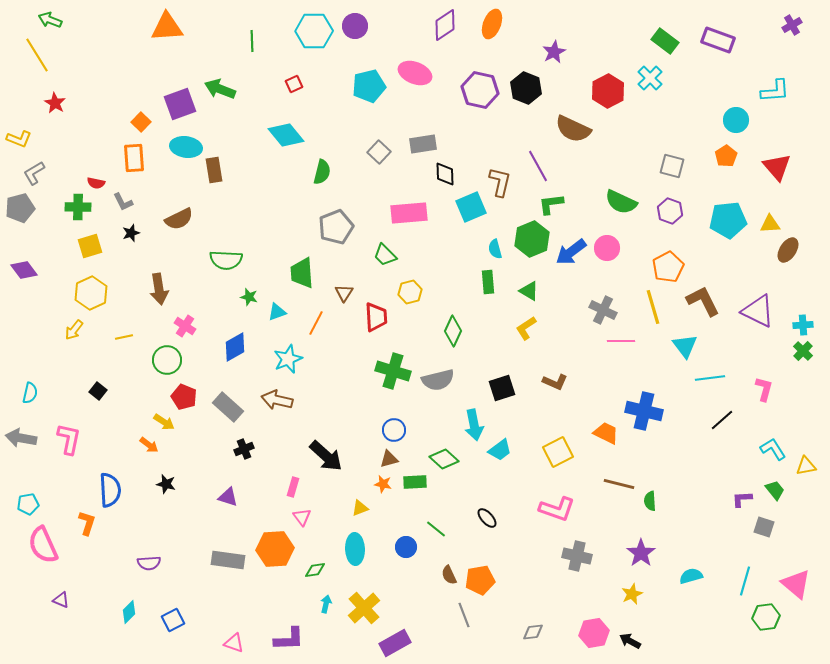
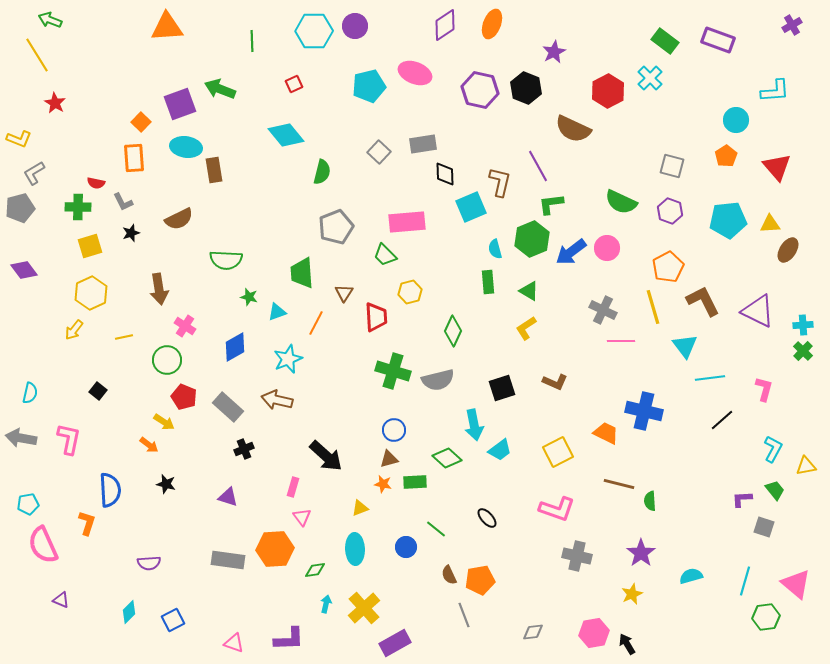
pink rectangle at (409, 213): moved 2 px left, 9 px down
cyan L-shape at (773, 449): rotated 60 degrees clockwise
green diamond at (444, 459): moved 3 px right, 1 px up
black arrow at (630, 641): moved 3 px left, 3 px down; rotated 30 degrees clockwise
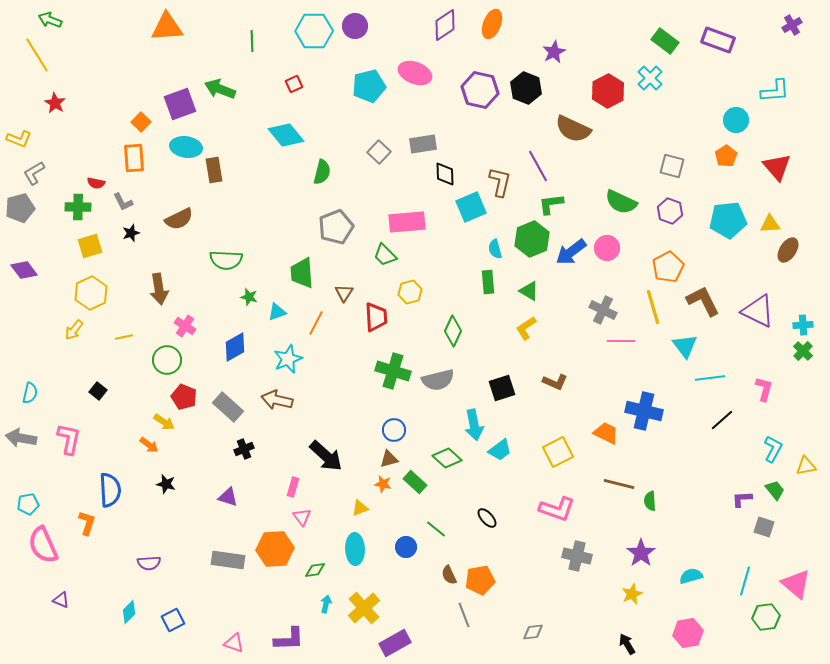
green rectangle at (415, 482): rotated 45 degrees clockwise
pink hexagon at (594, 633): moved 94 px right
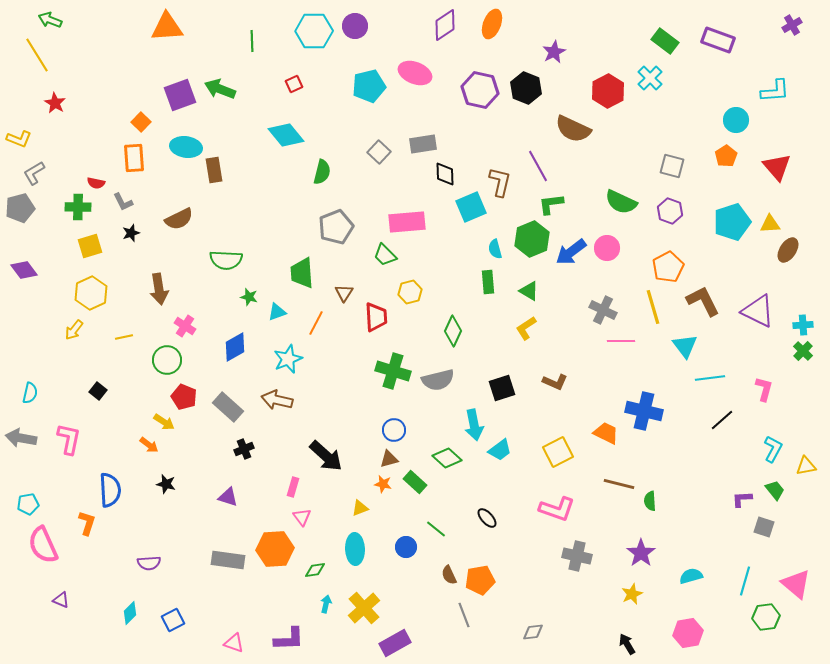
purple square at (180, 104): moved 9 px up
cyan pentagon at (728, 220): moved 4 px right, 2 px down; rotated 12 degrees counterclockwise
cyan diamond at (129, 612): moved 1 px right, 1 px down
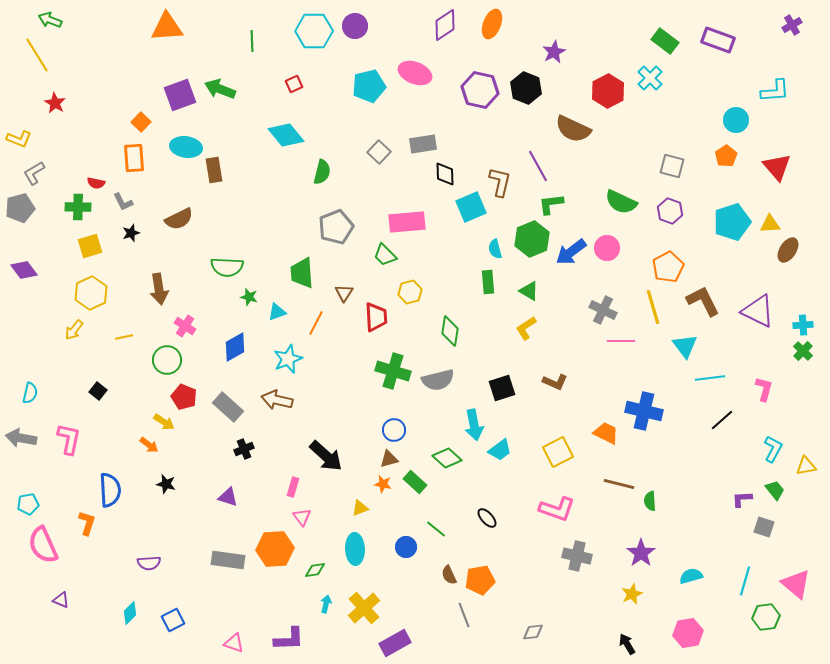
green semicircle at (226, 260): moved 1 px right, 7 px down
green diamond at (453, 331): moved 3 px left; rotated 16 degrees counterclockwise
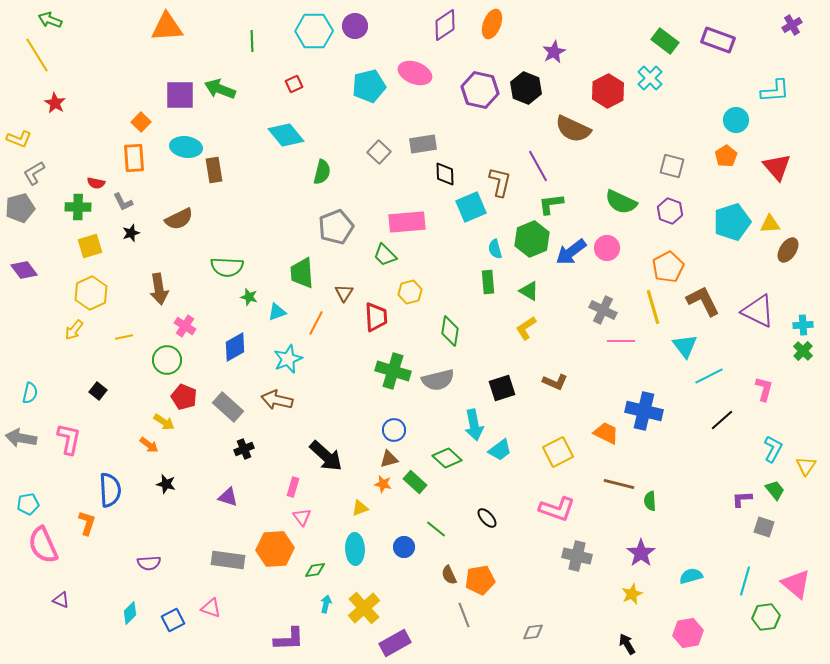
purple square at (180, 95): rotated 20 degrees clockwise
cyan line at (710, 378): moved 1 px left, 2 px up; rotated 20 degrees counterclockwise
yellow triangle at (806, 466): rotated 45 degrees counterclockwise
blue circle at (406, 547): moved 2 px left
pink triangle at (234, 643): moved 23 px left, 35 px up
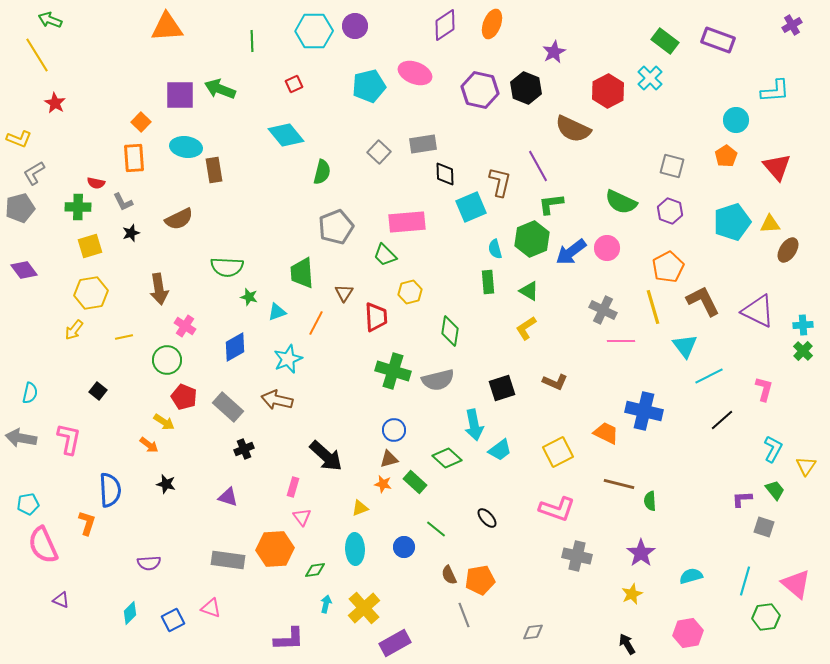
yellow hexagon at (91, 293): rotated 16 degrees clockwise
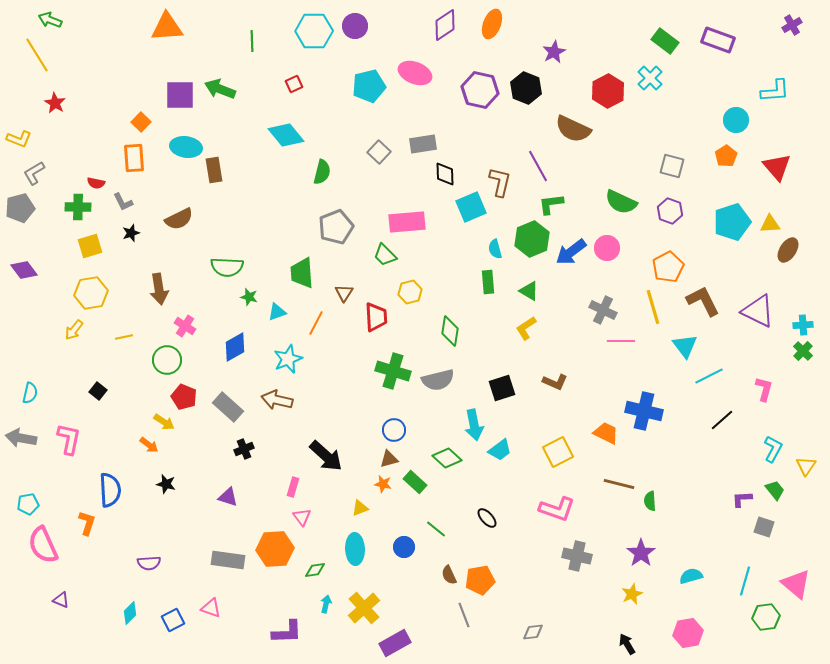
purple L-shape at (289, 639): moved 2 px left, 7 px up
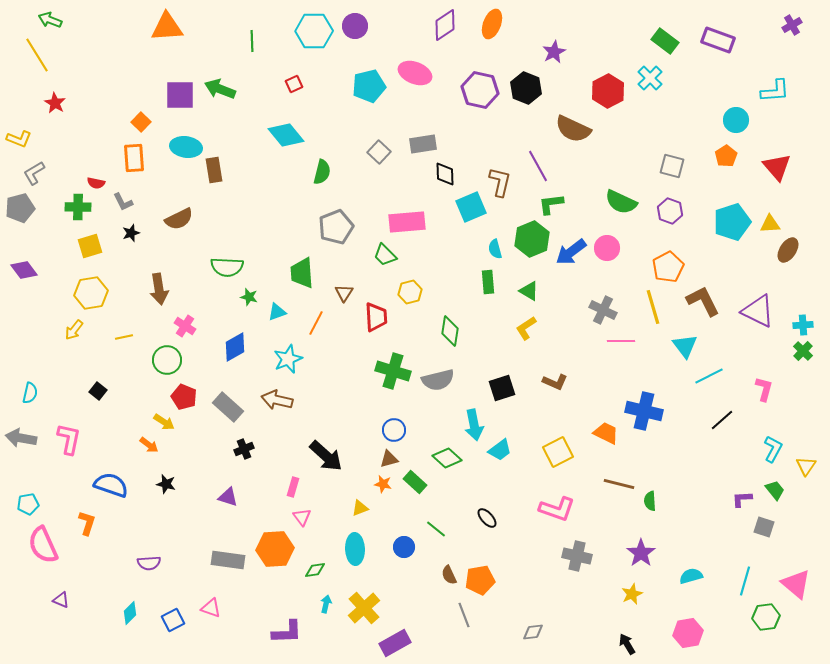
blue semicircle at (110, 490): moved 1 px right, 5 px up; rotated 68 degrees counterclockwise
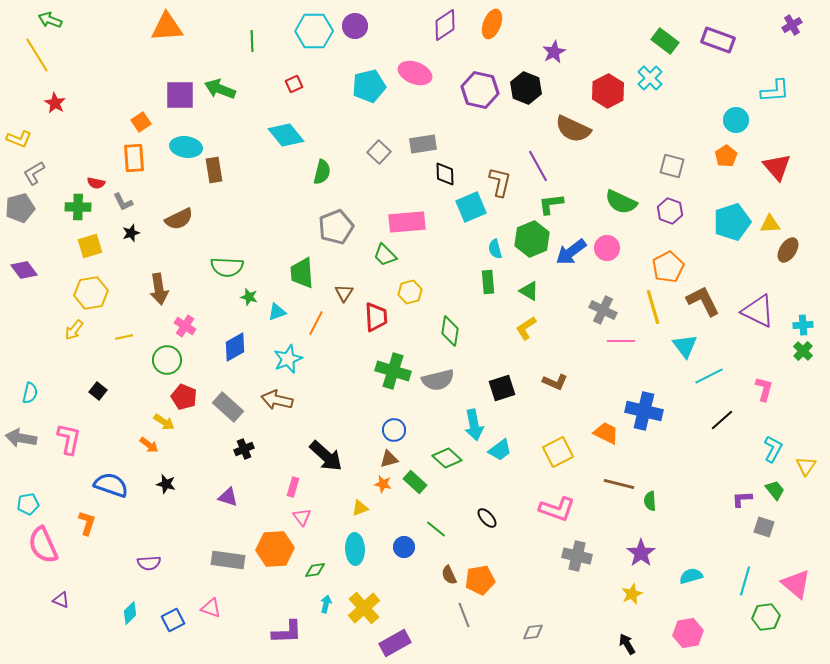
orange square at (141, 122): rotated 12 degrees clockwise
